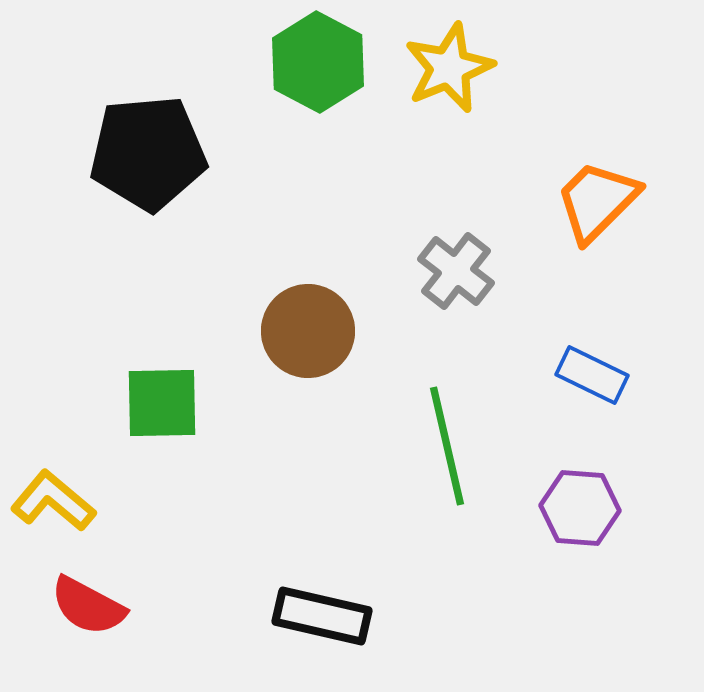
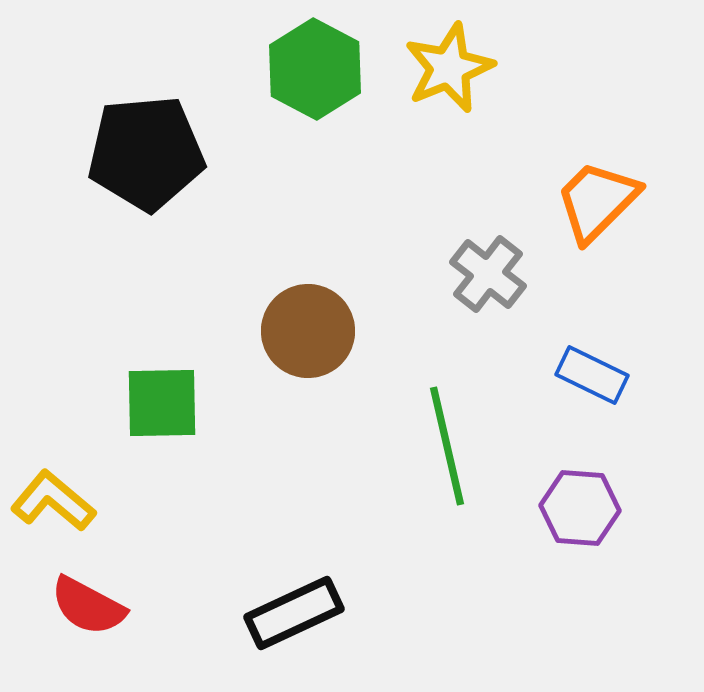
green hexagon: moved 3 px left, 7 px down
black pentagon: moved 2 px left
gray cross: moved 32 px right, 3 px down
black rectangle: moved 28 px left, 3 px up; rotated 38 degrees counterclockwise
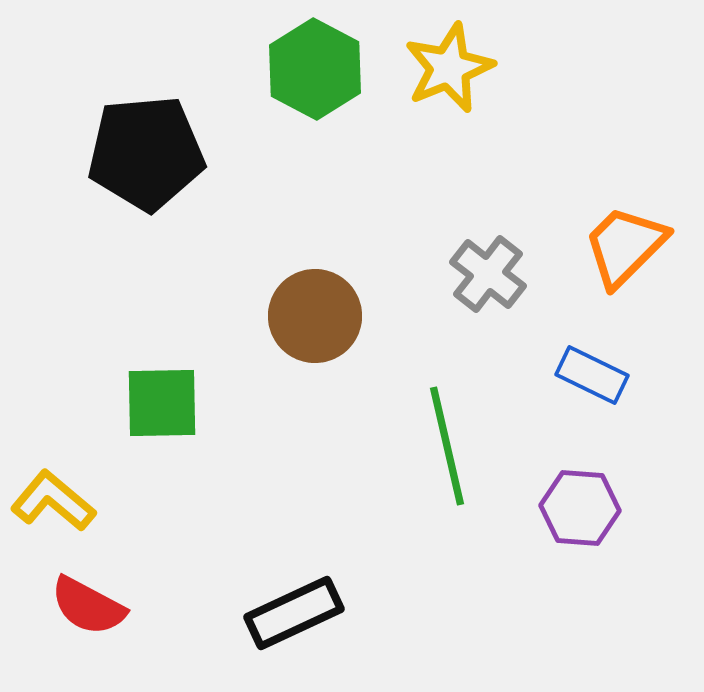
orange trapezoid: moved 28 px right, 45 px down
brown circle: moved 7 px right, 15 px up
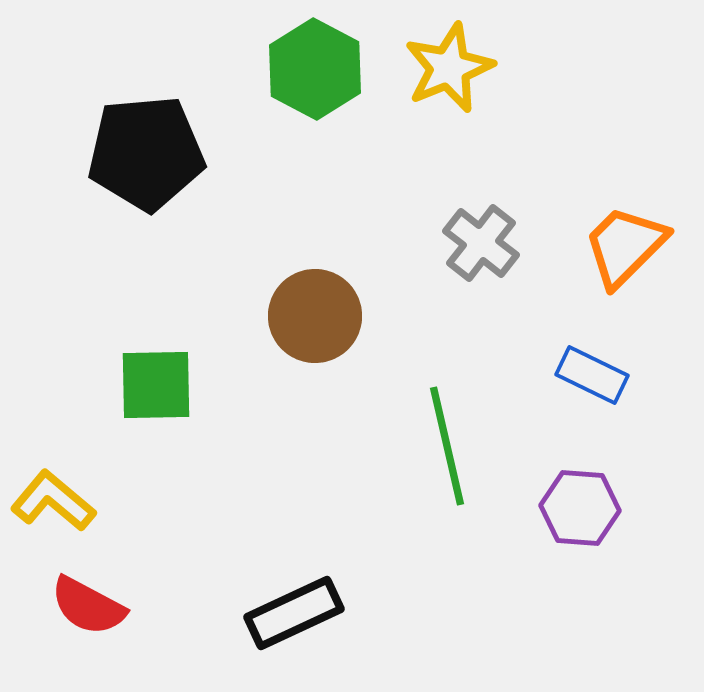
gray cross: moved 7 px left, 31 px up
green square: moved 6 px left, 18 px up
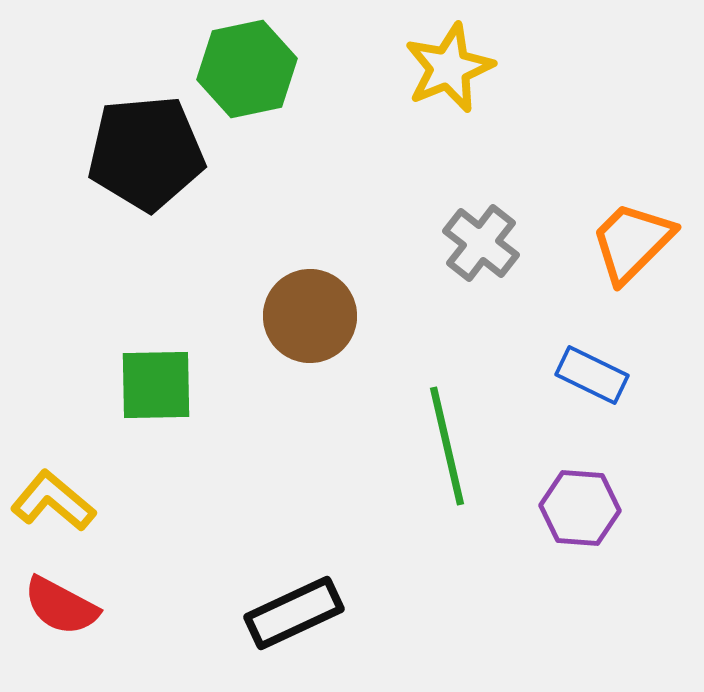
green hexagon: moved 68 px left; rotated 20 degrees clockwise
orange trapezoid: moved 7 px right, 4 px up
brown circle: moved 5 px left
red semicircle: moved 27 px left
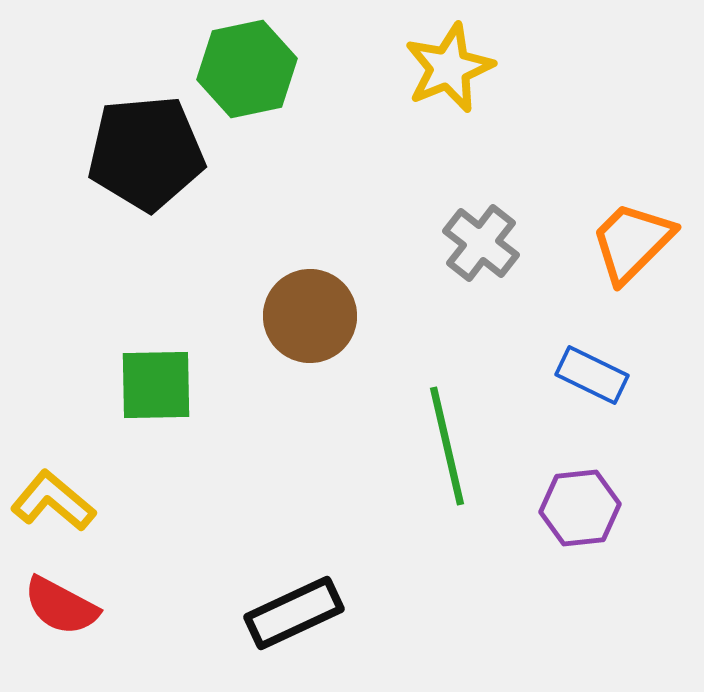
purple hexagon: rotated 10 degrees counterclockwise
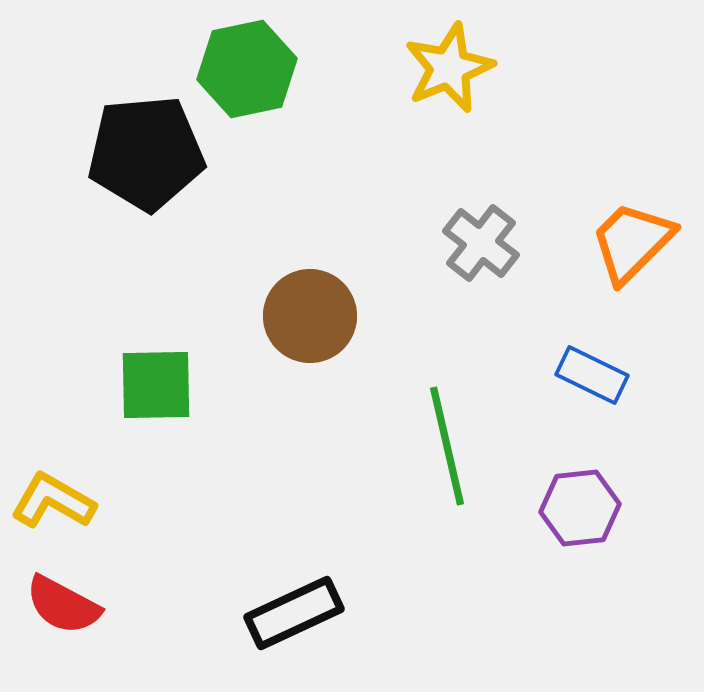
yellow L-shape: rotated 10 degrees counterclockwise
red semicircle: moved 2 px right, 1 px up
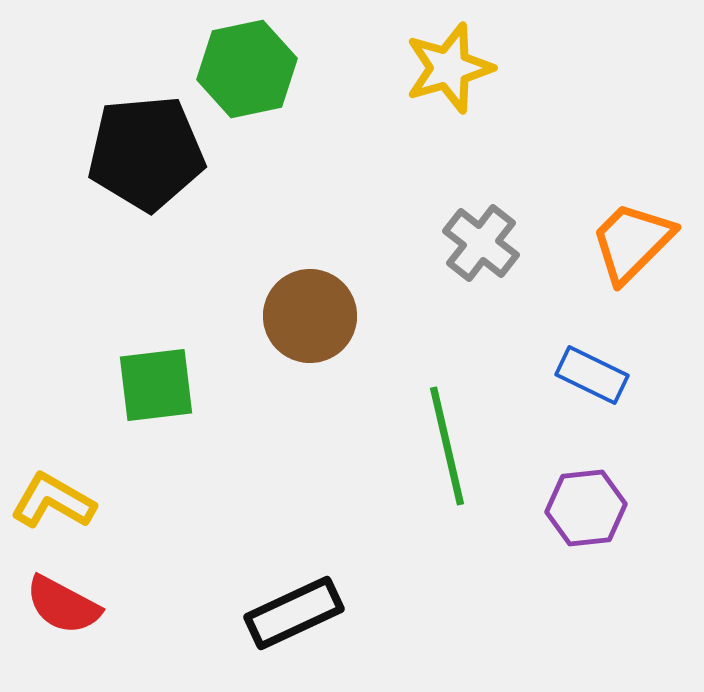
yellow star: rotated 6 degrees clockwise
green square: rotated 6 degrees counterclockwise
purple hexagon: moved 6 px right
